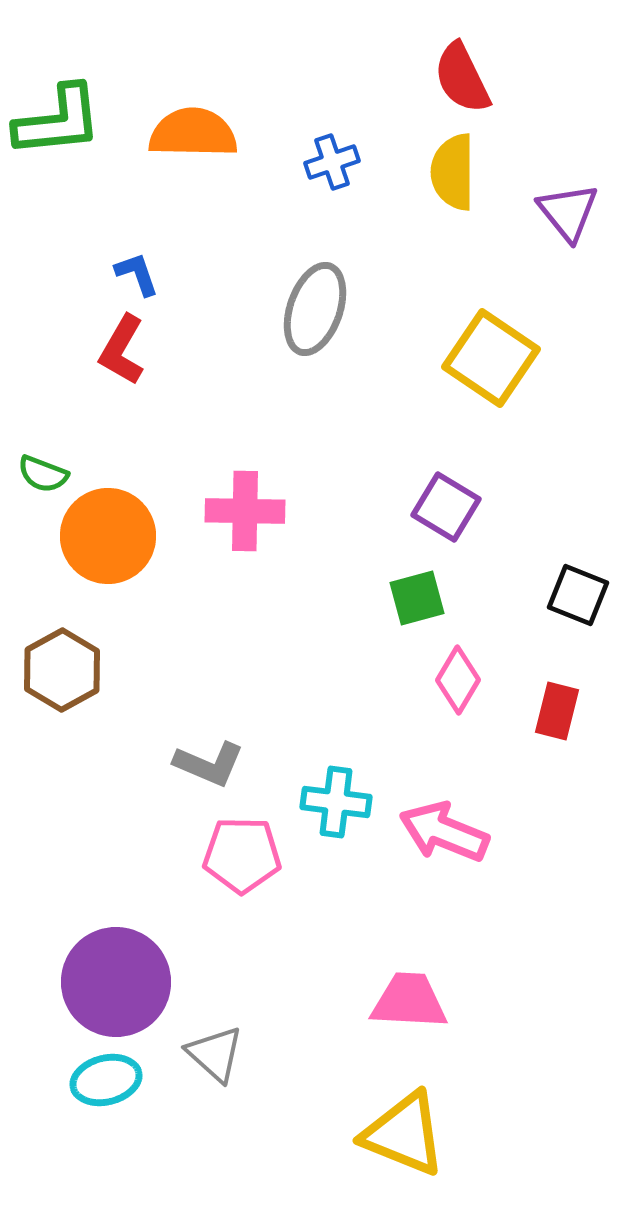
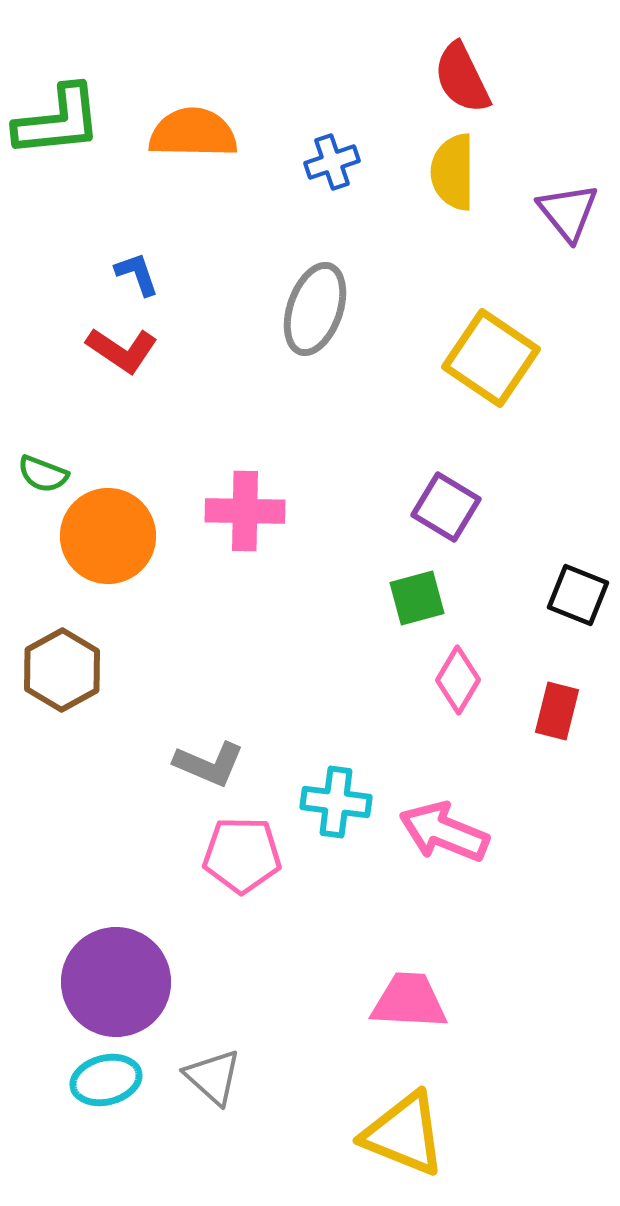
red L-shape: rotated 86 degrees counterclockwise
gray triangle: moved 2 px left, 23 px down
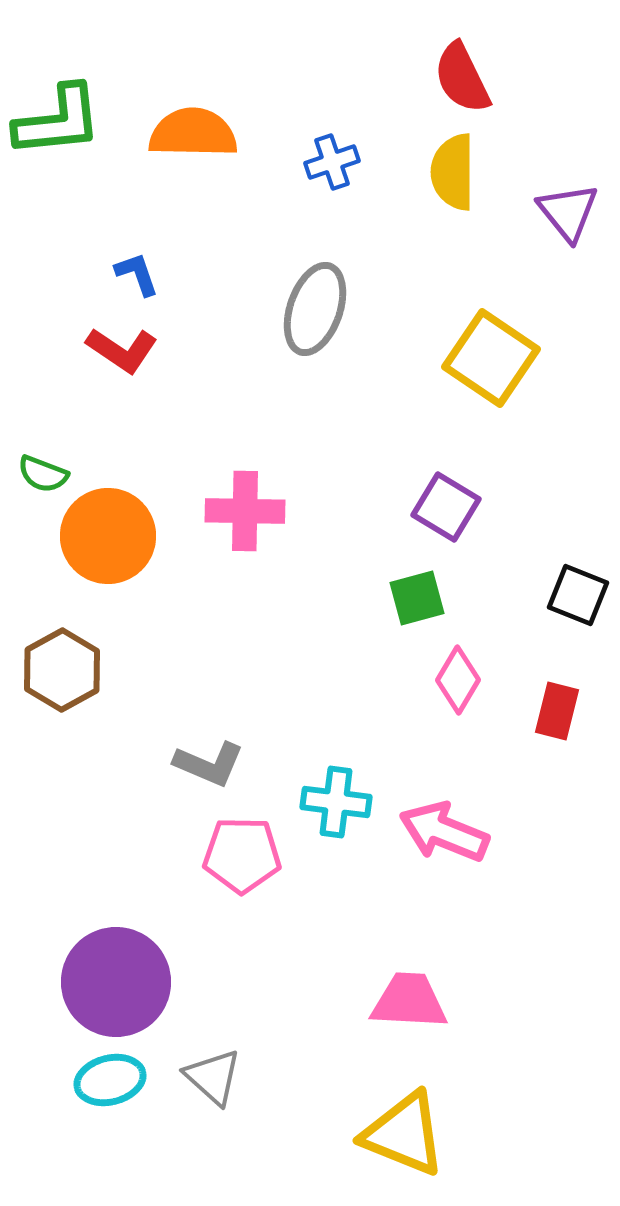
cyan ellipse: moved 4 px right
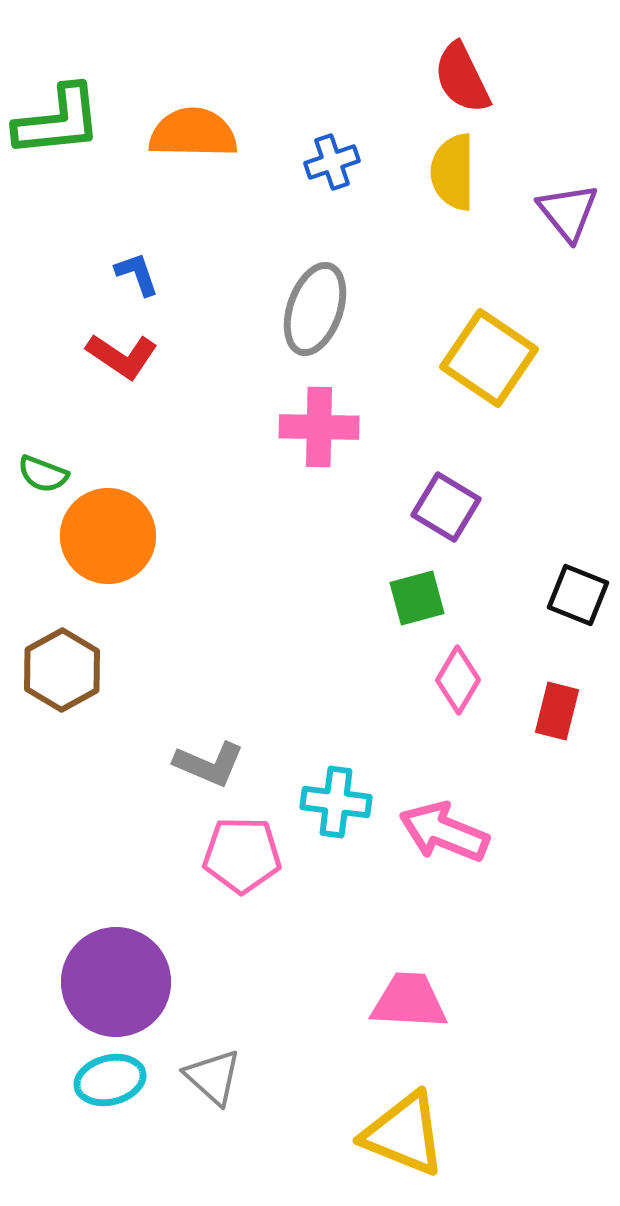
red L-shape: moved 6 px down
yellow square: moved 2 px left
pink cross: moved 74 px right, 84 px up
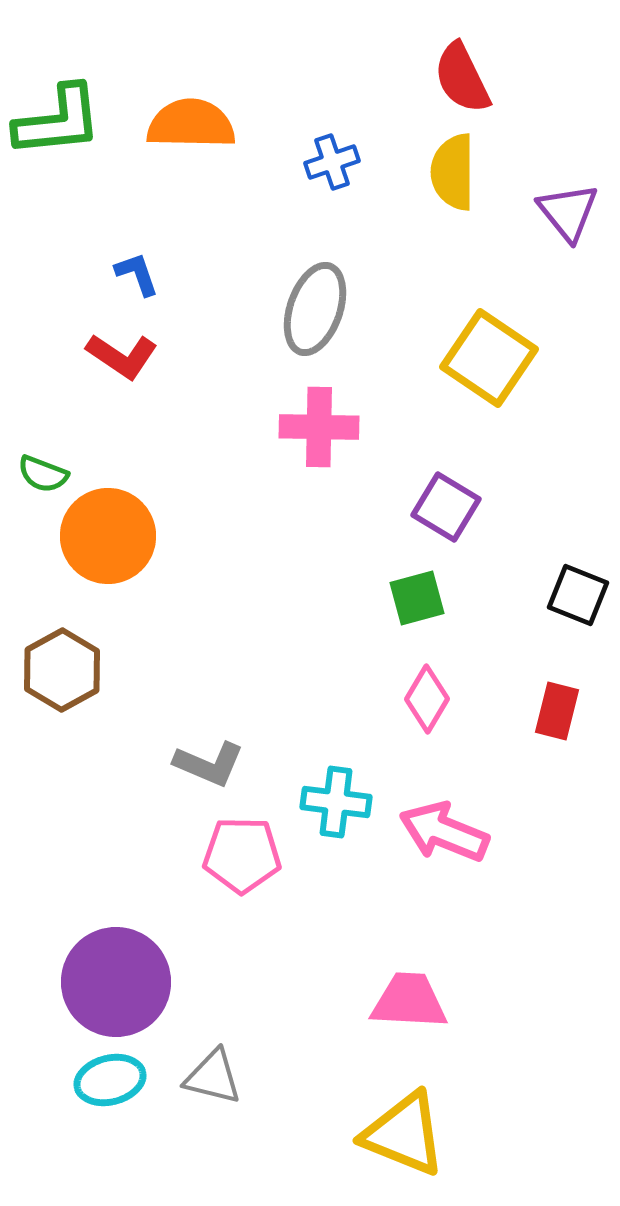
orange semicircle: moved 2 px left, 9 px up
pink diamond: moved 31 px left, 19 px down
gray triangle: rotated 28 degrees counterclockwise
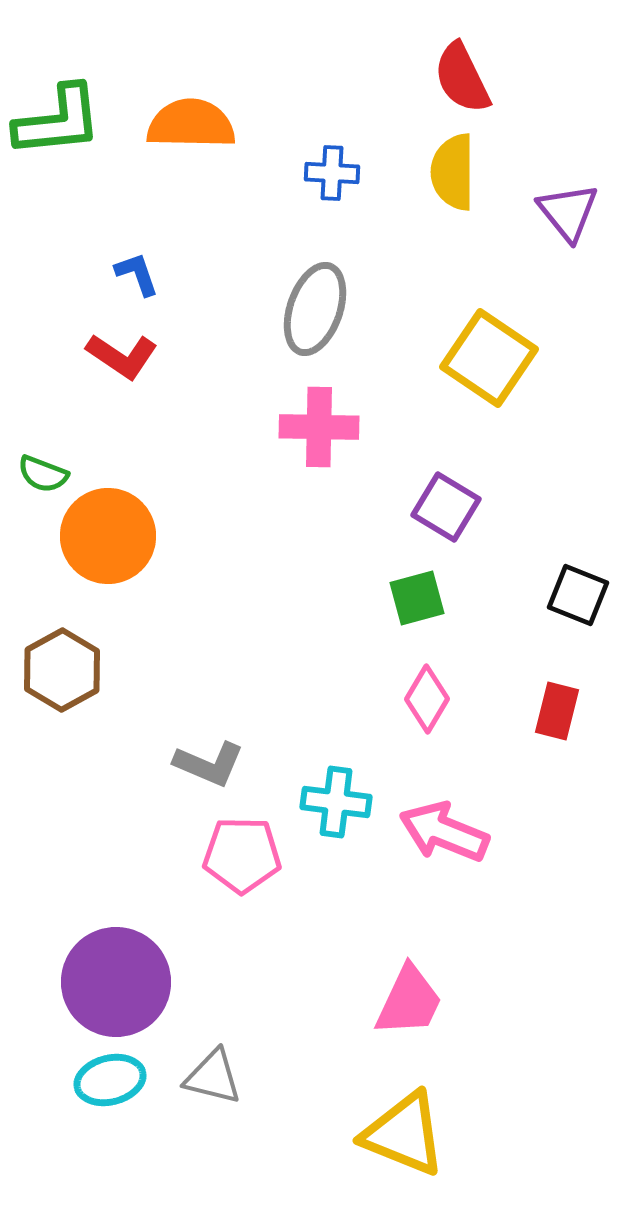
blue cross: moved 11 px down; rotated 22 degrees clockwise
pink trapezoid: rotated 112 degrees clockwise
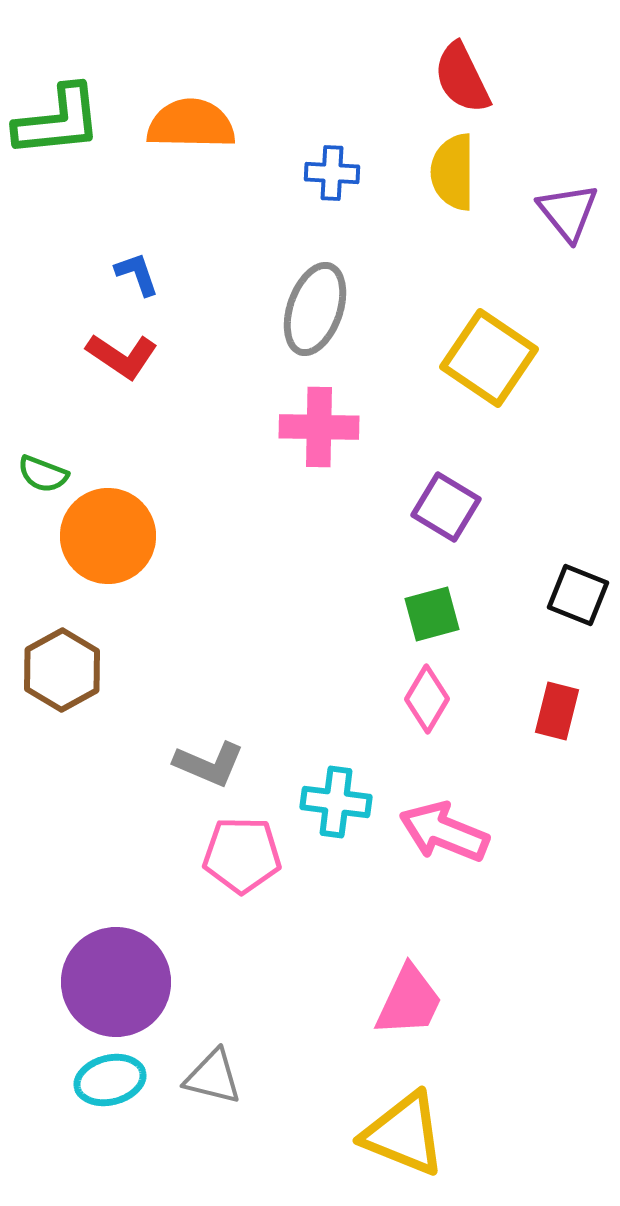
green square: moved 15 px right, 16 px down
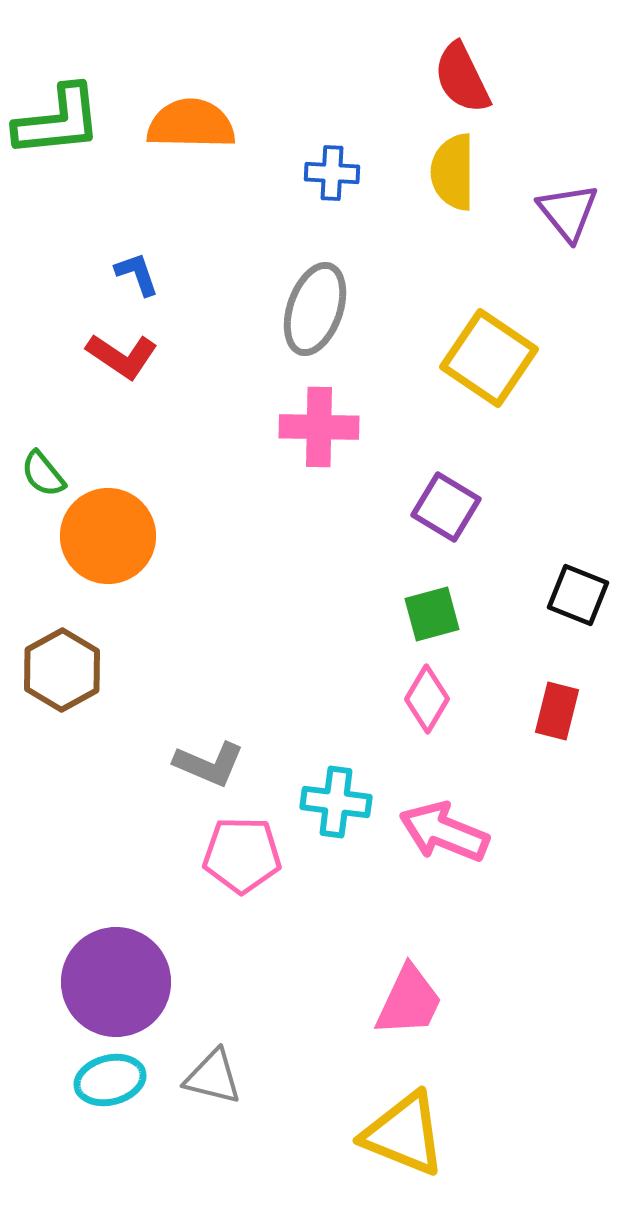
green semicircle: rotated 30 degrees clockwise
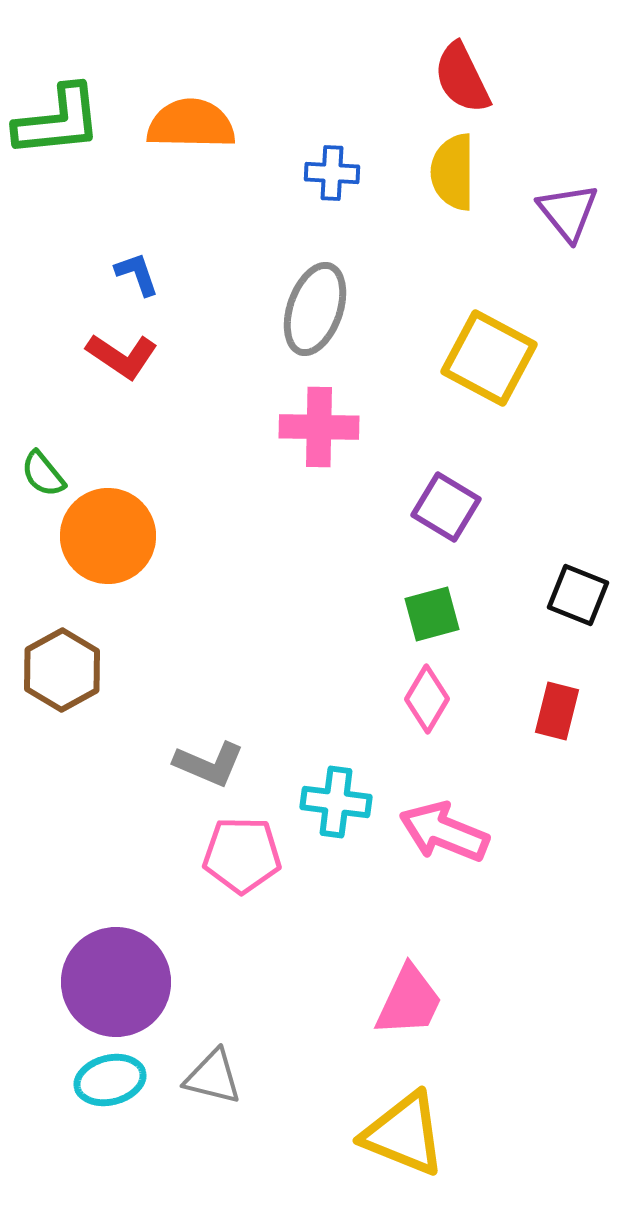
yellow square: rotated 6 degrees counterclockwise
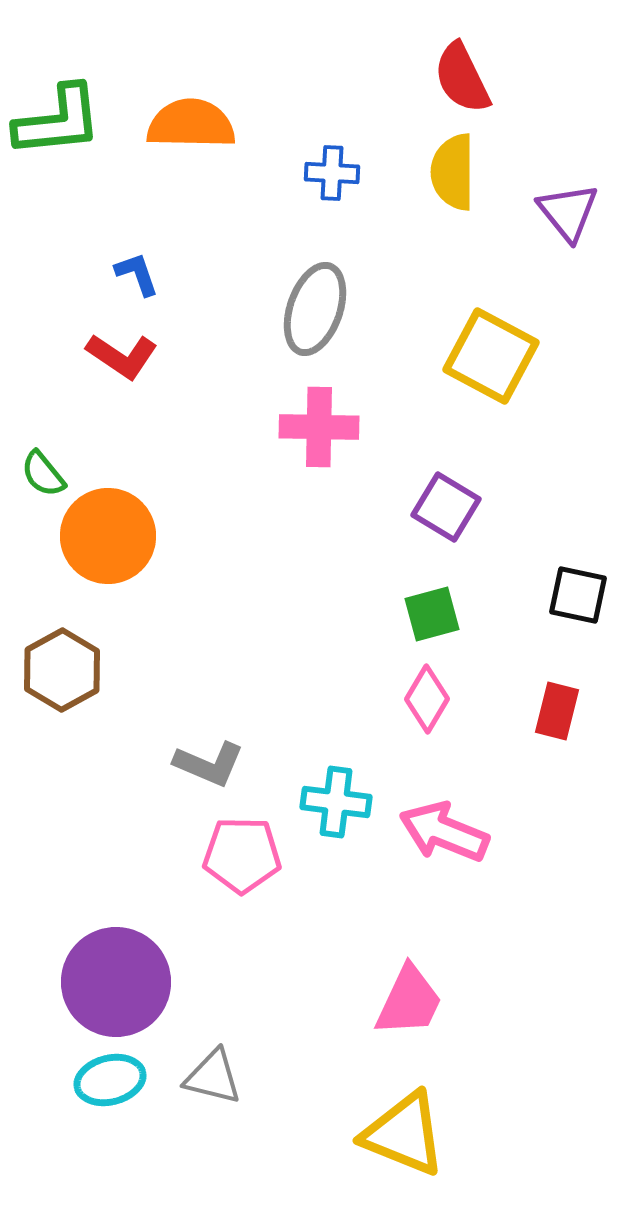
yellow square: moved 2 px right, 2 px up
black square: rotated 10 degrees counterclockwise
